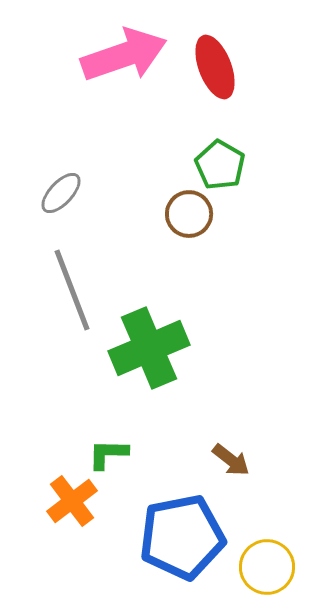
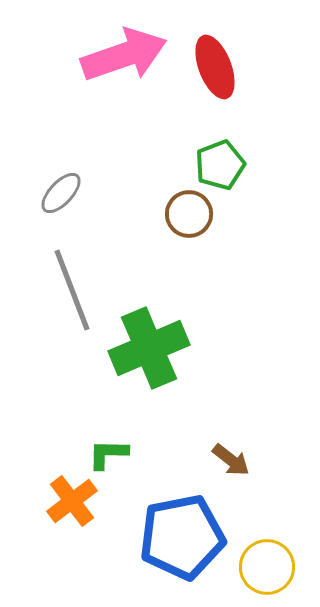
green pentagon: rotated 21 degrees clockwise
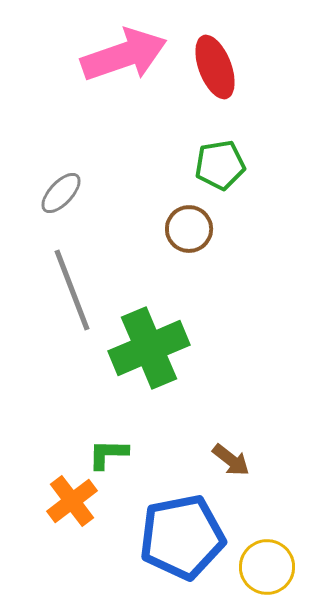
green pentagon: rotated 12 degrees clockwise
brown circle: moved 15 px down
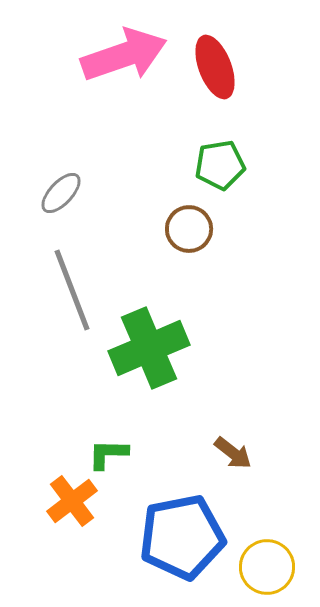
brown arrow: moved 2 px right, 7 px up
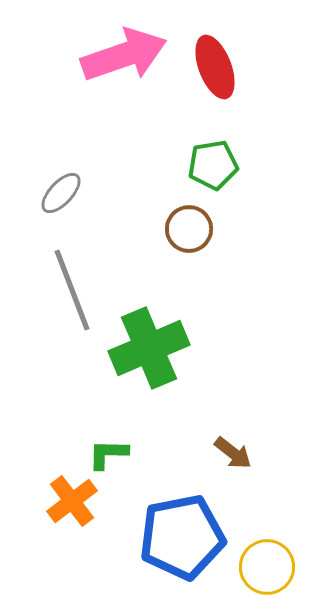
green pentagon: moved 7 px left
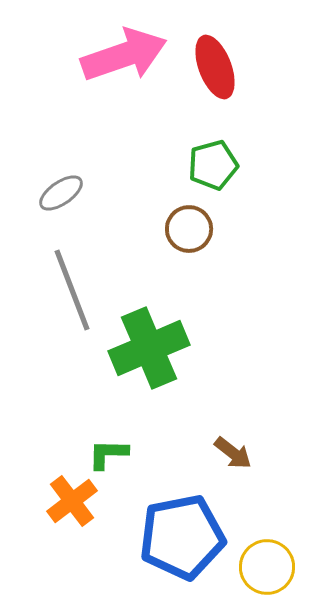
green pentagon: rotated 6 degrees counterclockwise
gray ellipse: rotated 12 degrees clockwise
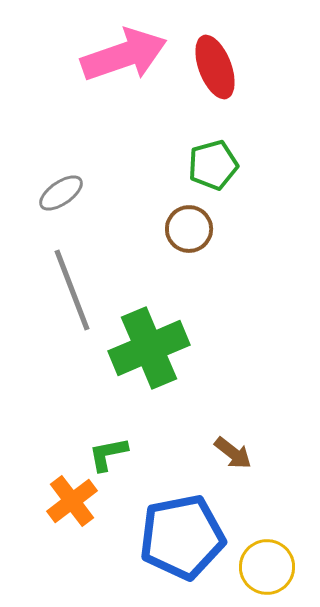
green L-shape: rotated 12 degrees counterclockwise
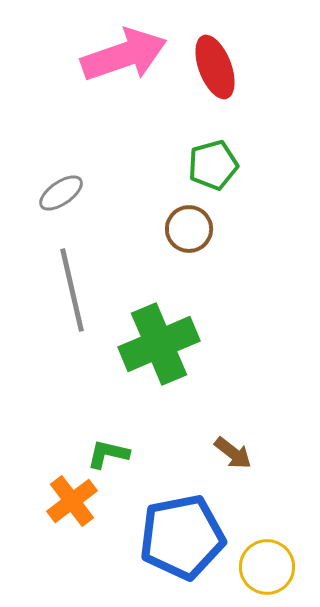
gray line: rotated 8 degrees clockwise
green cross: moved 10 px right, 4 px up
green L-shape: rotated 24 degrees clockwise
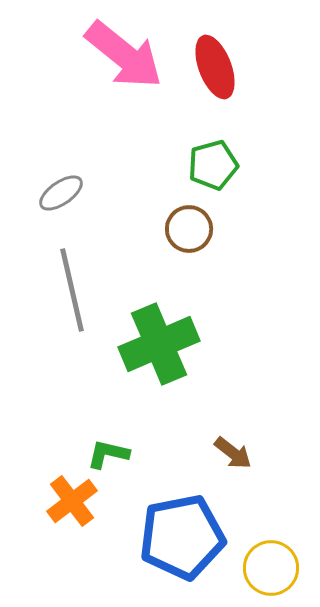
pink arrow: rotated 58 degrees clockwise
yellow circle: moved 4 px right, 1 px down
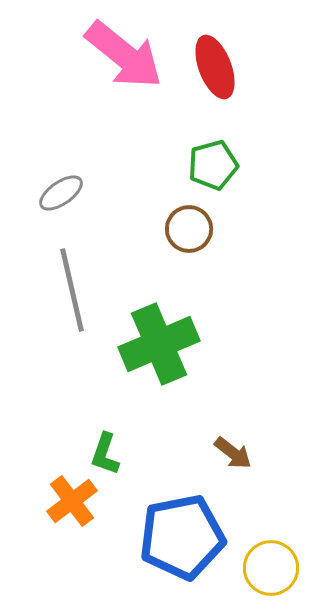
green L-shape: moved 3 px left; rotated 84 degrees counterclockwise
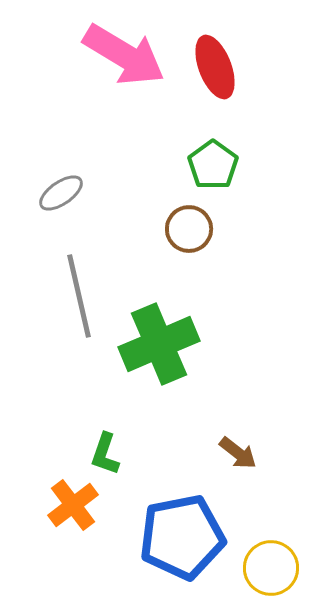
pink arrow: rotated 8 degrees counterclockwise
green pentagon: rotated 21 degrees counterclockwise
gray line: moved 7 px right, 6 px down
brown arrow: moved 5 px right
orange cross: moved 1 px right, 4 px down
